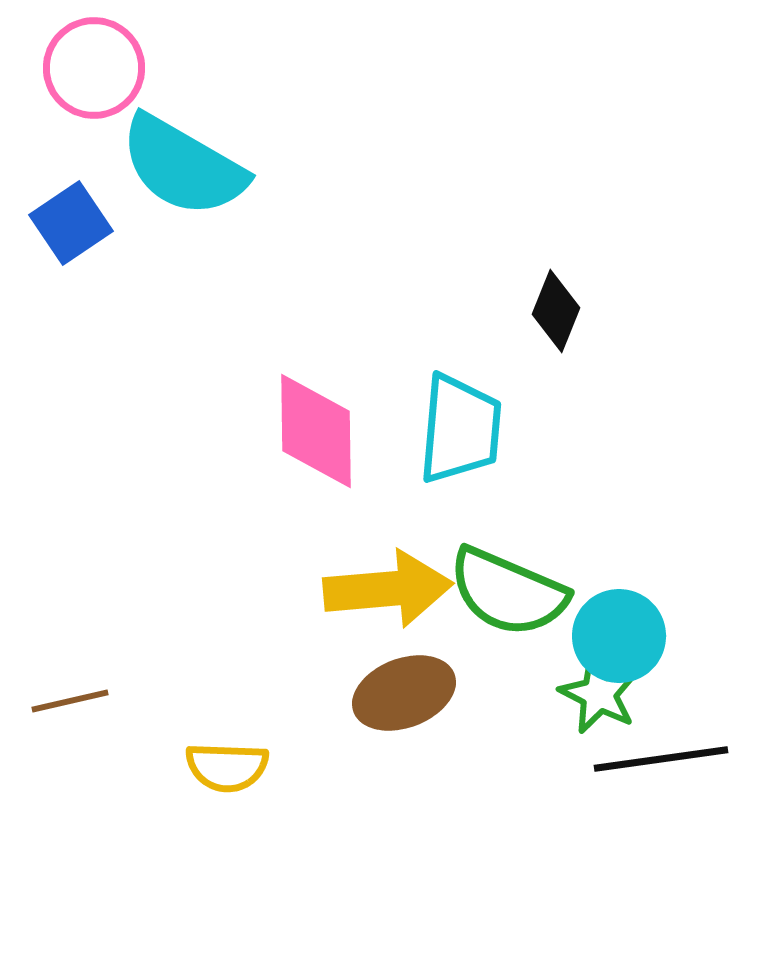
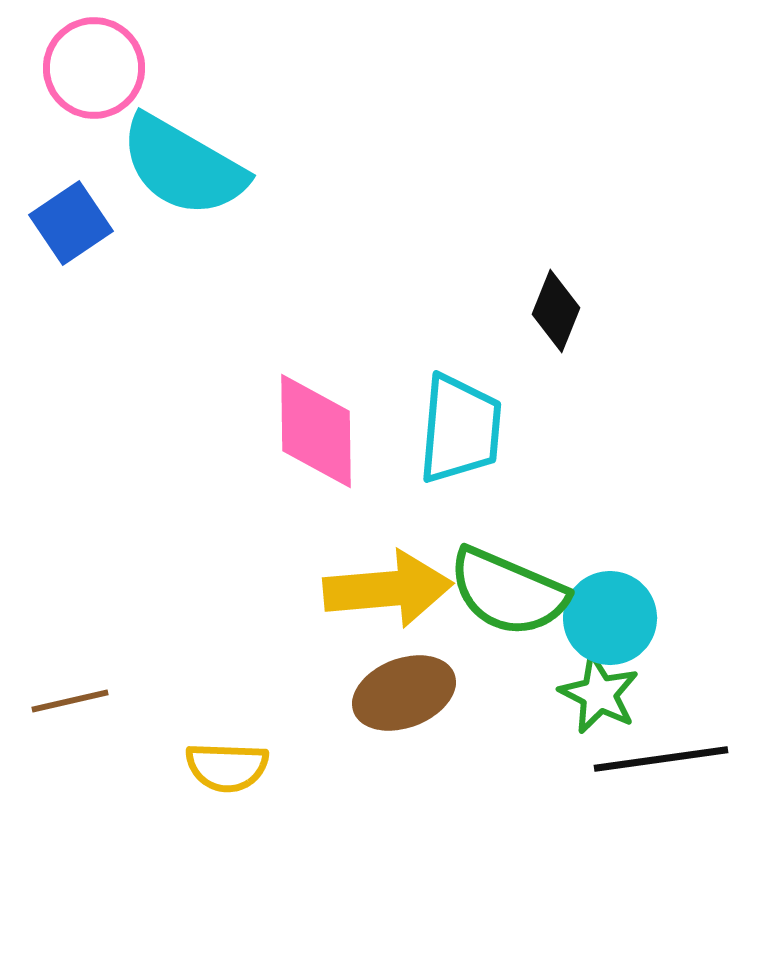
cyan circle: moved 9 px left, 18 px up
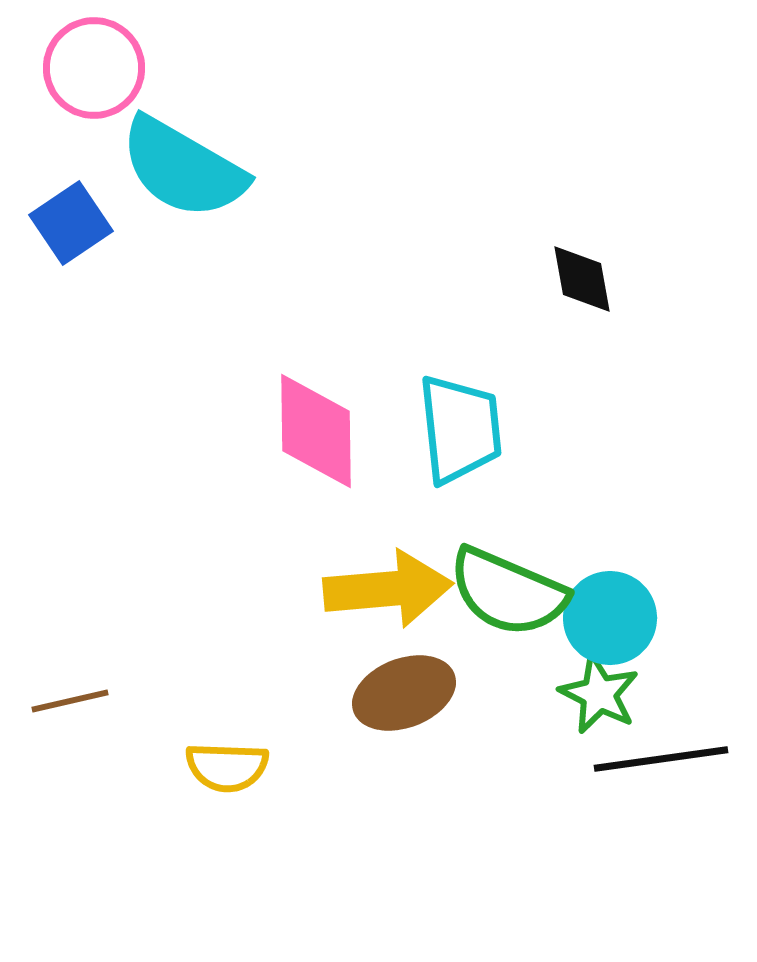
cyan semicircle: moved 2 px down
black diamond: moved 26 px right, 32 px up; rotated 32 degrees counterclockwise
cyan trapezoid: rotated 11 degrees counterclockwise
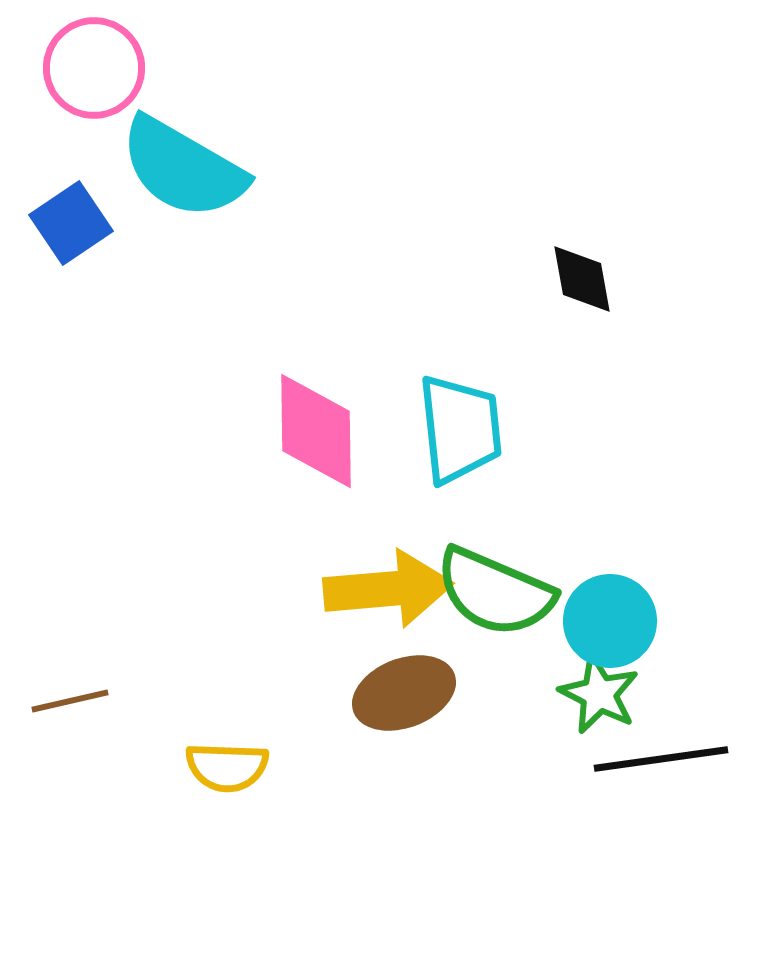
green semicircle: moved 13 px left
cyan circle: moved 3 px down
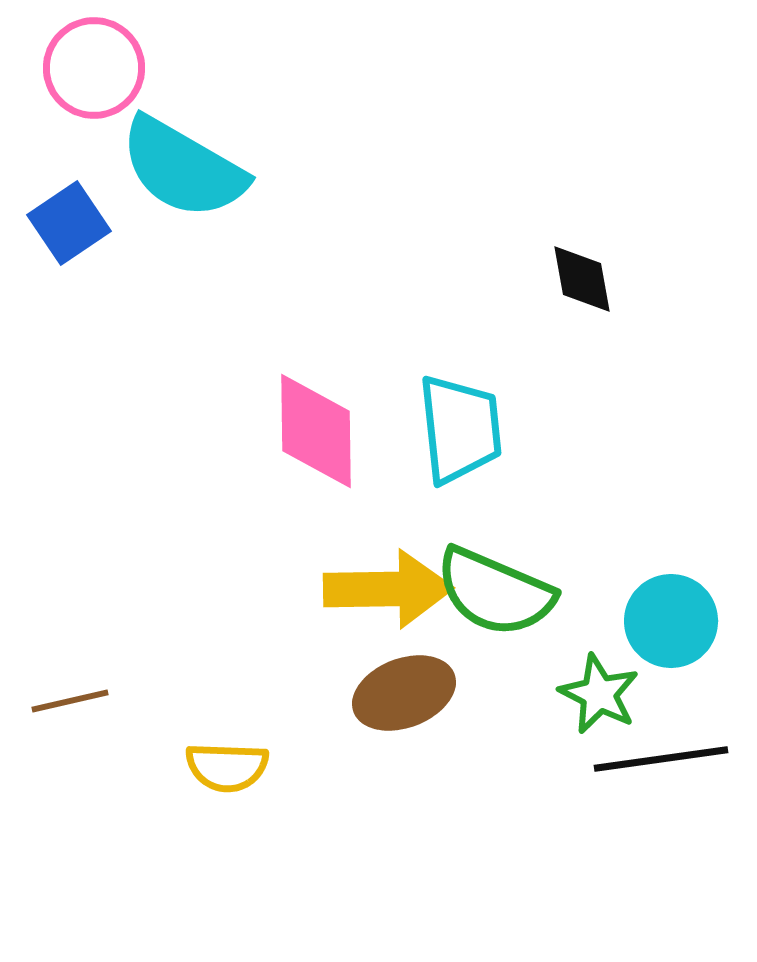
blue square: moved 2 px left
yellow arrow: rotated 4 degrees clockwise
cyan circle: moved 61 px right
